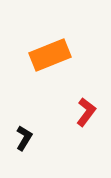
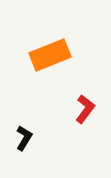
red L-shape: moved 1 px left, 3 px up
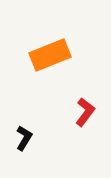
red L-shape: moved 3 px down
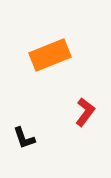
black L-shape: rotated 130 degrees clockwise
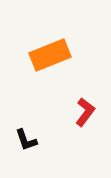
black L-shape: moved 2 px right, 2 px down
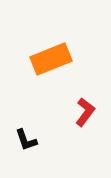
orange rectangle: moved 1 px right, 4 px down
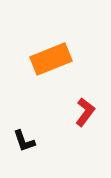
black L-shape: moved 2 px left, 1 px down
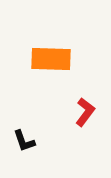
orange rectangle: rotated 24 degrees clockwise
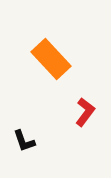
orange rectangle: rotated 45 degrees clockwise
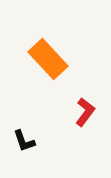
orange rectangle: moved 3 px left
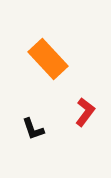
black L-shape: moved 9 px right, 12 px up
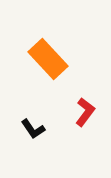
black L-shape: rotated 15 degrees counterclockwise
